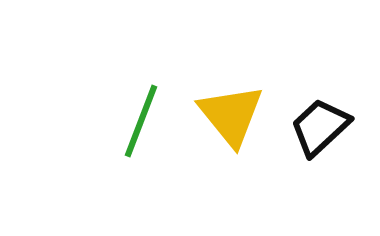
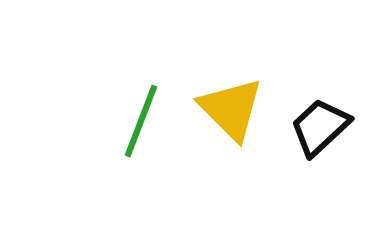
yellow triangle: moved 6 px up; rotated 6 degrees counterclockwise
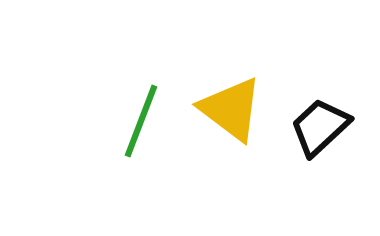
yellow triangle: rotated 8 degrees counterclockwise
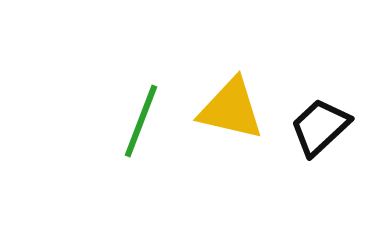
yellow triangle: rotated 24 degrees counterclockwise
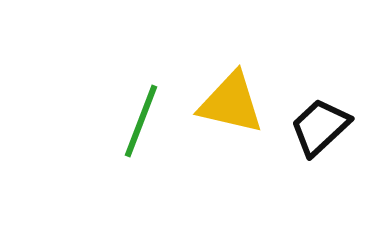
yellow triangle: moved 6 px up
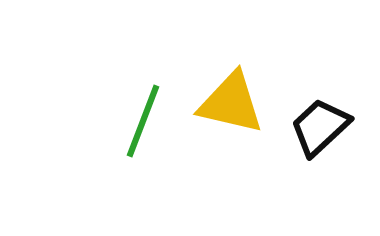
green line: moved 2 px right
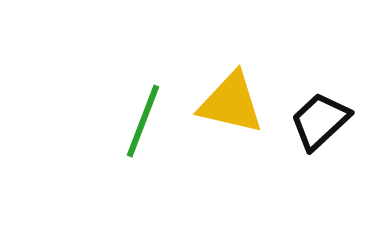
black trapezoid: moved 6 px up
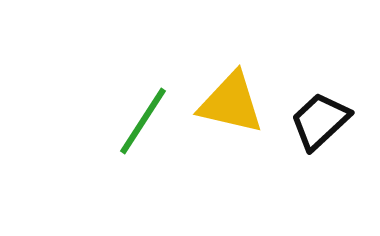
green line: rotated 12 degrees clockwise
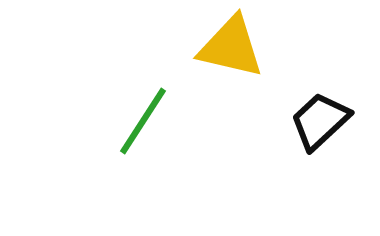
yellow triangle: moved 56 px up
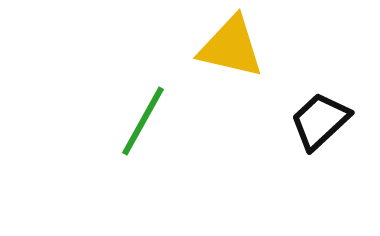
green line: rotated 4 degrees counterclockwise
